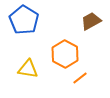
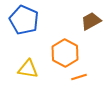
blue pentagon: rotated 8 degrees counterclockwise
orange hexagon: moved 1 px up
orange line: moved 1 px left, 1 px up; rotated 21 degrees clockwise
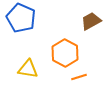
blue pentagon: moved 3 px left, 2 px up
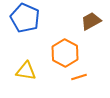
blue pentagon: moved 4 px right
yellow triangle: moved 2 px left, 2 px down
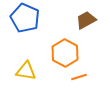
brown trapezoid: moved 5 px left, 1 px up
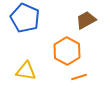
orange hexagon: moved 2 px right, 2 px up
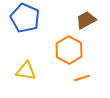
orange hexagon: moved 2 px right, 1 px up
orange line: moved 3 px right, 1 px down
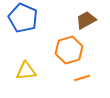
blue pentagon: moved 2 px left
orange hexagon: rotated 16 degrees clockwise
yellow triangle: rotated 15 degrees counterclockwise
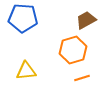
blue pentagon: rotated 20 degrees counterclockwise
orange hexagon: moved 4 px right
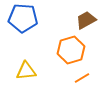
orange hexagon: moved 2 px left
orange line: rotated 14 degrees counterclockwise
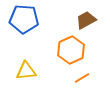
blue pentagon: moved 1 px right, 1 px down
orange hexagon: rotated 8 degrees counterclockwise
